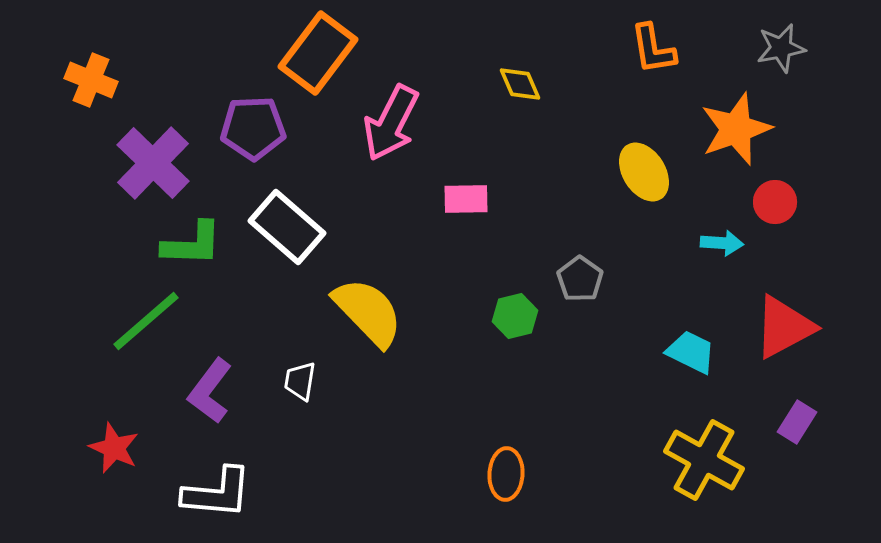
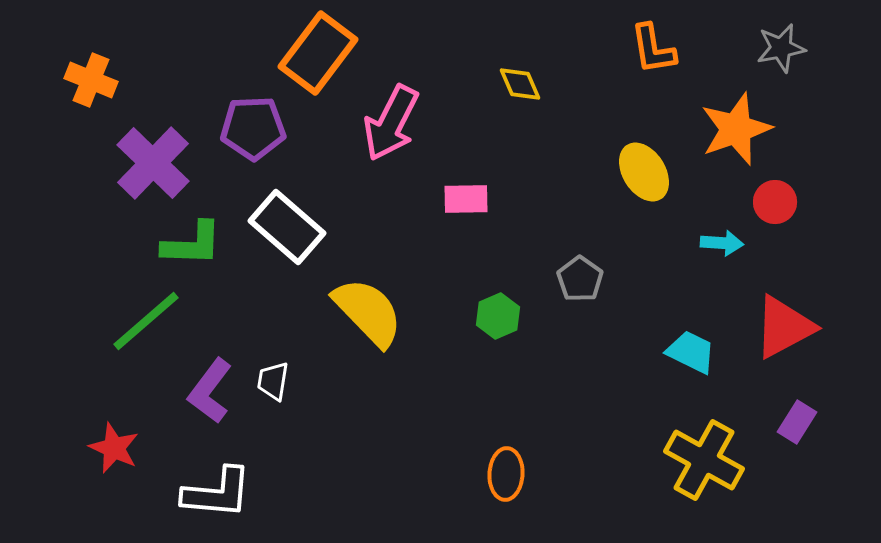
green hexagon: moved 17 px left; rotated 9 degrees counterclockwise
white trapezoid: moved 27 px left
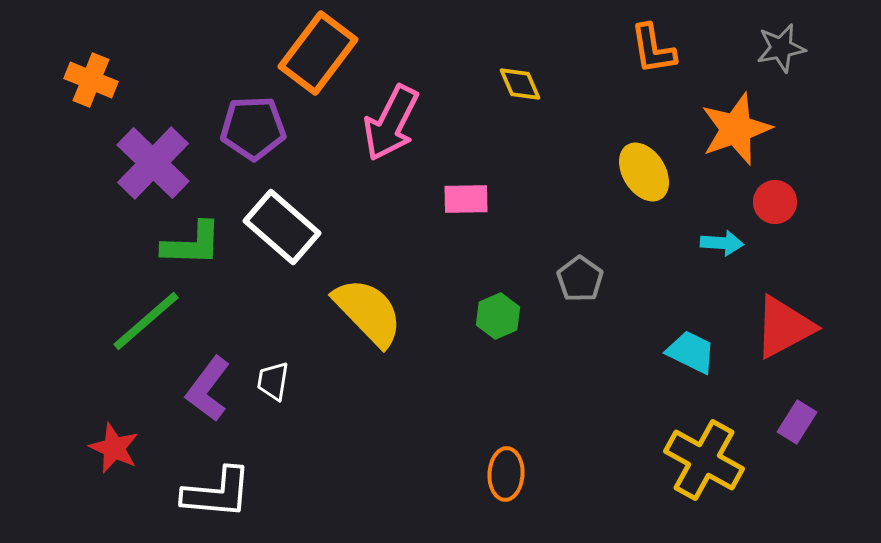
white rectangle: moved 5 px left
purple L-shape: moved 2 px left, 2 px up
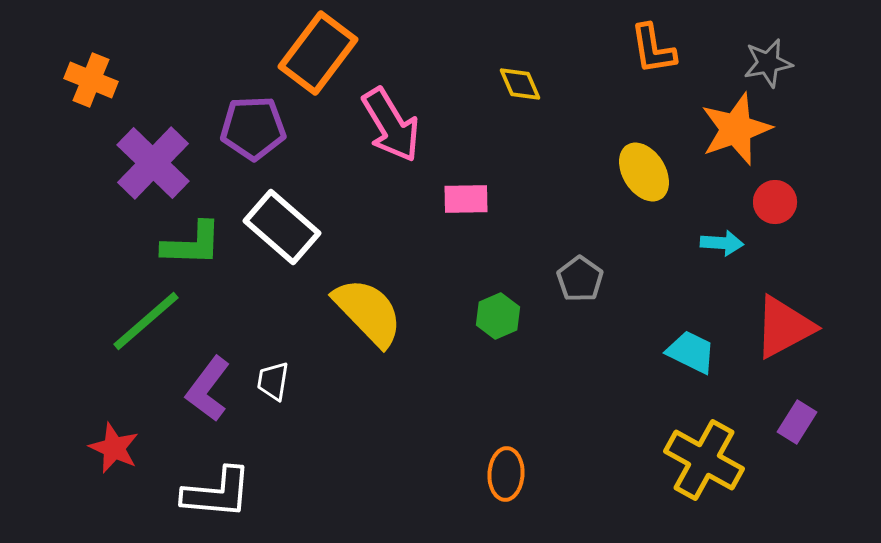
gray star: moved 13 px left, 15 px down
pink arrow: moved 2 px down; rotated 58 degrees counterclockwise
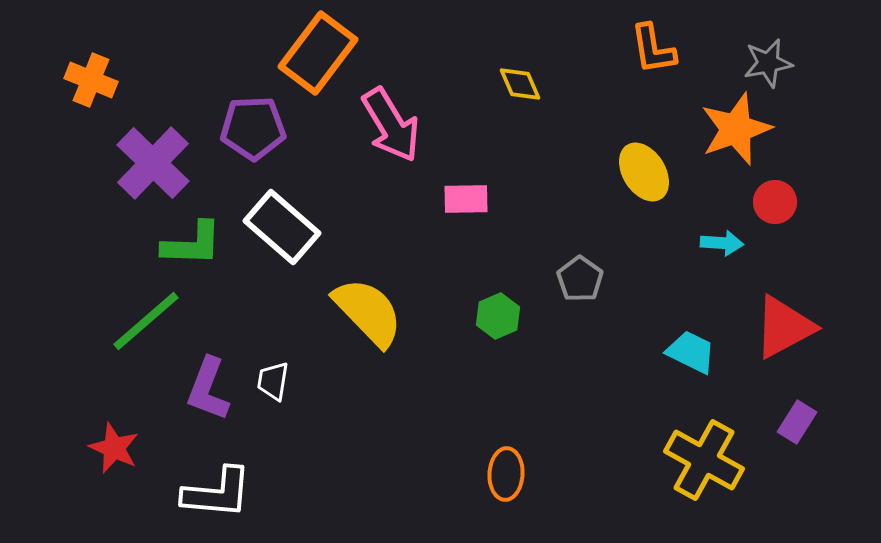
purple L-shape: rotated 16 degrees counterclockwise
